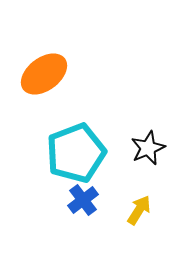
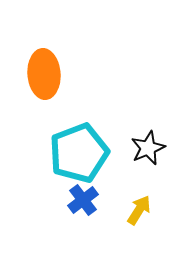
orange ellipse: rotated 57 degrees counterclockwise
cyan pentagon: moved 3 px right
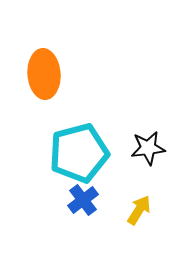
black star: rotated 16 degrees clockwise
cyan pentagon: rotated 6 degrees clockwise
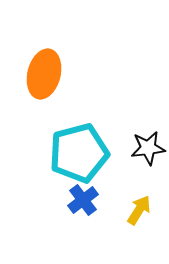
orange ellipse: rotated 18 degrees clockwise
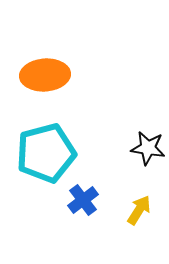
orange ellipse: moved 1 px right, 1 px down; rotated 72 degrees clockwise
black star: rotated 16 degrees clockwise
cyan pentagon: moved 33 px left
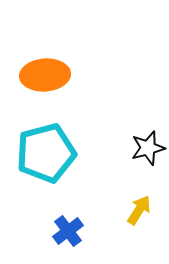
black star: rotated 24 degrees counterclockwise
blue cross: moved 15 px left, 31 px down
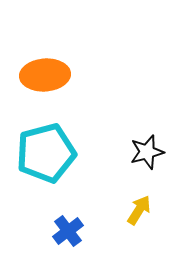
black star: moved 1 px left, 4 px down
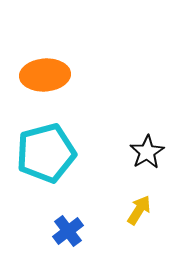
black star: rotated 16 degrees counterclockwise
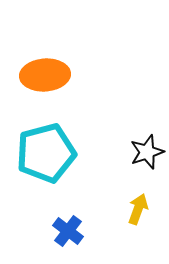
black star: rotated 12 degrees clockwise
yellow arrow: moved 1 px left, 1 px up; rotated 12 degrees counterclockwise
blue cross: rotated 16 degrees counterclockwise
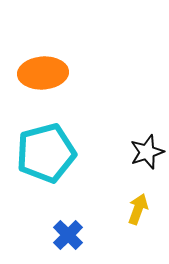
orange ellipse: moved 2 px left, 2 px up
blue cross: moved 4 px down; rotated 8 degrees clockwise
